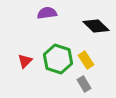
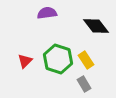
black diamond: rotated 8 degrees clockwise
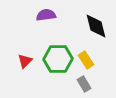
purple semicircle: moved 1 px left, 2 px down
black diamond: rotated 24 degrees clockwise
green hexagon: rotated 20 degrees counterclockwise
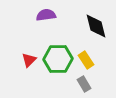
red triangle: moved 4 px right, 1 px up
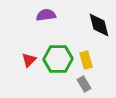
black diamond: moved 3 px right, 1 px up
yellow rectangle: rotated 18 degrees clockwise
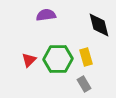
yellow rectangle: moved 3 px up
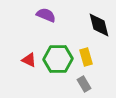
purple semicircle: rotated 30 degrees clockwise
red triangle: rotated 49 degrees counterclockwise
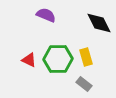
black diamond: moved 2 px up; rotated 12 degrees counterclockwise
gray rectangle: rotated 21 degrees counterclockwise
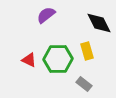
purple semicircle: rotated 60 degrees counterclockwise
yellow rectangle: moved 1 px right, 6 px up
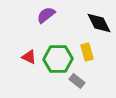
yellow rectangle: moved 1 px down
red triangle: moved 3 px up
gray rectangle: moved 7 px left, 3 px up
